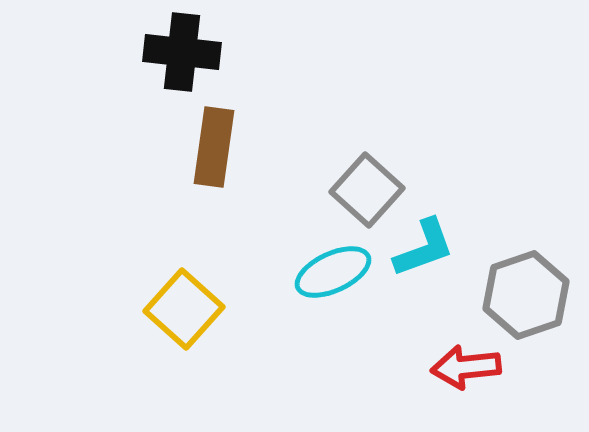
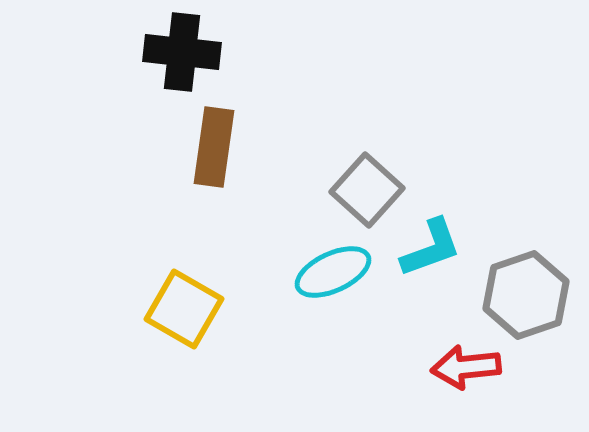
cyan L-shape: moved 7 px right
yellow square: rotated 12 degrees counterclockwise
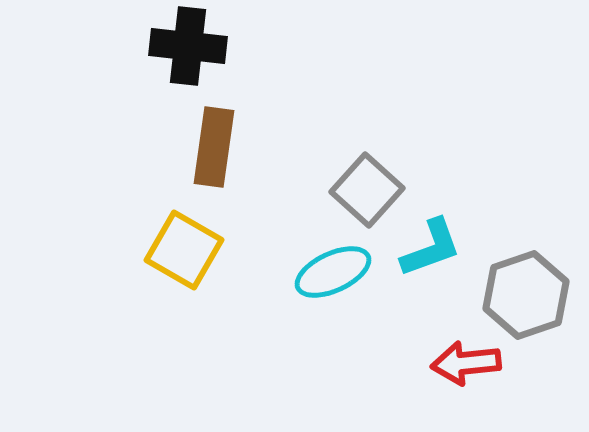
black cross: moved 6 px right, 6 px up
yellow square: moved 59 px up
red arrow: moved 4 px up
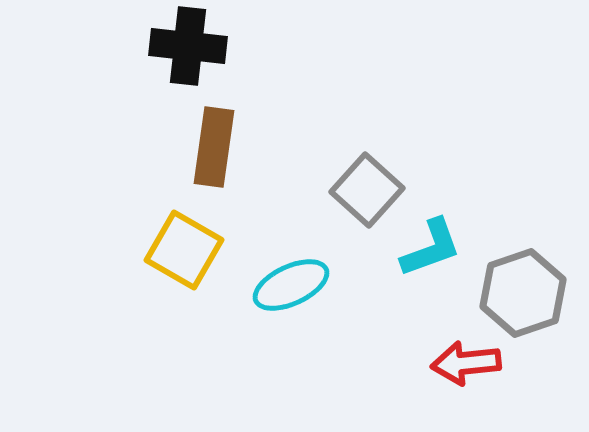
cyan ellipse: moved 42 px left, 13 px down
gray hexagon: moved 3 px left, 2 px up
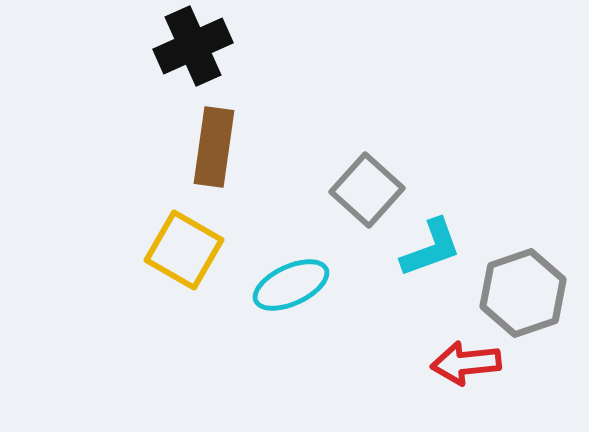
black cross: moved 5 px right; rotated 30 degrees counterclockwise
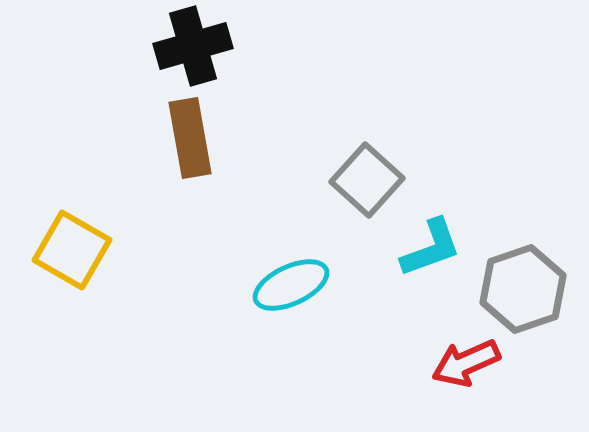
black cross: rotated 8 degrees clockwise
brown rectangle: moved 24 px left, 9 px up; rotated 18 degrees counterclockwise
gray square: moved 10 px up
yellow square: moved 112 px left
gray hexagon: moved 4 px up
red arrow: rotated 18 degrees counterclockwise
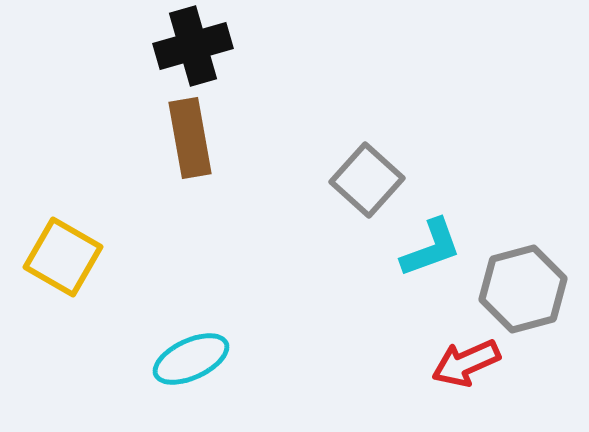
yellow square: moved 9 px left, 7 px down
cyan ellipse: moved 100 px left, 74 px down
gray hexagon: rotated 4 degrees clockwise
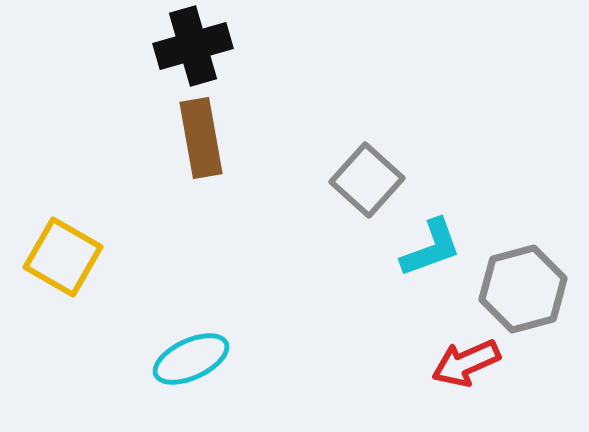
brown rectangle: moved 11 px right
